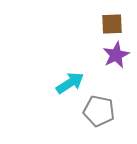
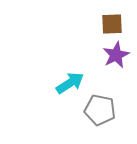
gray pentagon: moved 1 px right, 1 px up
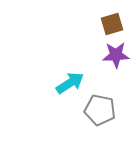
brown square: rotated 15 degrees counterclockwise
purple star: rotated 24 degrees clockwise
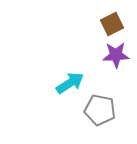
brown square: rotated 10 degrees counterclockwise
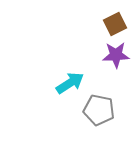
brown square: moved 3 px right
gray pentagon: moved 1 px left
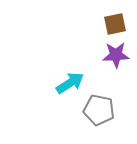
brown square: rotated 15 degrees clockwise
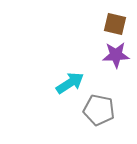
brown square: rotated 25 degrees clockwise
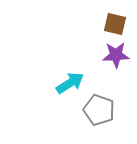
gray pentagon: rotated 8 degrees clockwise
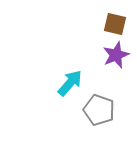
purple star: rotated 20 degrees counterclockwise
cyan arrow: rotated 16 degrees counterclockwise
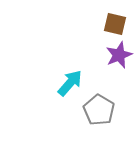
purple star: moved 3 px right
gray pentagon: rotated 12 degrees clockwise
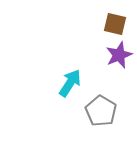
cyan arrow: rotated 8 degrees counterclockwise
gray pentagon: moved 2 px right, 1 px down
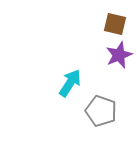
gray pentagon: rotated 12 degrees counterclockwise
